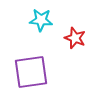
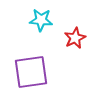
red star: rotated 25 degrees clockwise
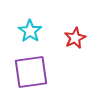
cyan star: moved 11 px left, 11 px down; rotated 30 degrees clockwise
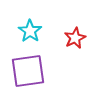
purple square: moved 3 px left, 1 px up
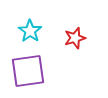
red star: rotated 10 degrees clockwise
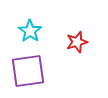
red star: moved 2 px right, 4 px down
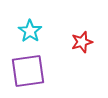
red star: moved 5 px right
